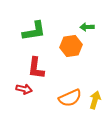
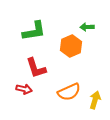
orange hexagon: rotated 15 degrees counterclockwise
red L-shape: rotated 25 degrees counterclockwise
orange semicircle: moved 1 px left, 6 px up
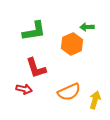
orange hexagon: moved 1 px right, 2 px up
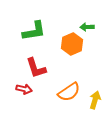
orange semicircle: rotated 10 degrees counterclockwise
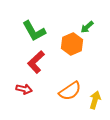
green arrow: rotated 40 degrees counterclockwise
green L-shape: rotated 70 degrees clockwise
red L-shape: moved 6 px up; rotated 65 degrees clockwise
orange semicircle: moved 1 px right, 1 px up
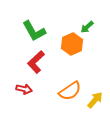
yellow arrow: rotated 24 degrees clockwise
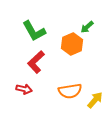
orange semicircle: rotated 25 degrees clockwise
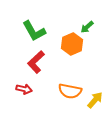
orange semicircle: rotated 20 degrees clockwise
